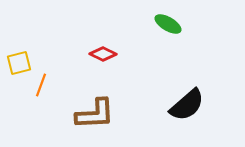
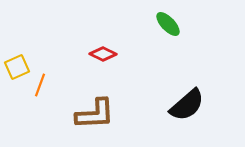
green ellipse: rotated 16 degrees clockwise
yellow square: moved 2 px left, 4 px down; rotated 10 degrees counterclockwise
orange line: moved 1 px left
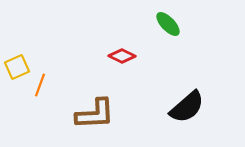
red diamond: moved 19 px right, 2 px down
black semicircle: moved 2 px down
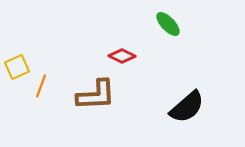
orange line: moved 1 px right, 1 px down
brown L-shape: moved 1 px right, 19 px up
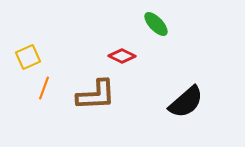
green ellipse: moved 12 px left
yellow square: moved 11 px right, 10 px up
orange line: moved 3 px right, 2 px down
black semicircle: moved 1 px left, 5 px up
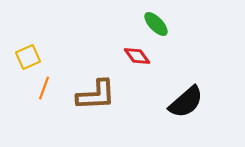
red diamond: moved 15 px right; rotated 28 degrees clockwise
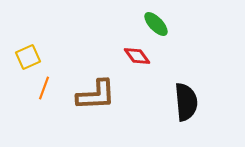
black semicircle: rotated 54 degrees counterclockwise
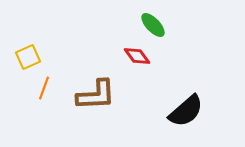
green ellipse: moved 3 px left, 1 px down
black semicircle: moved 9 px down; rotated 54 degrees clockwise
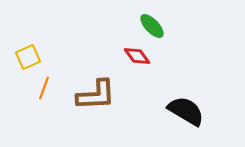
green ellipse: moved 1 px left, 1 px down
black semicircle: rotated 108 degrees counterclockwise
